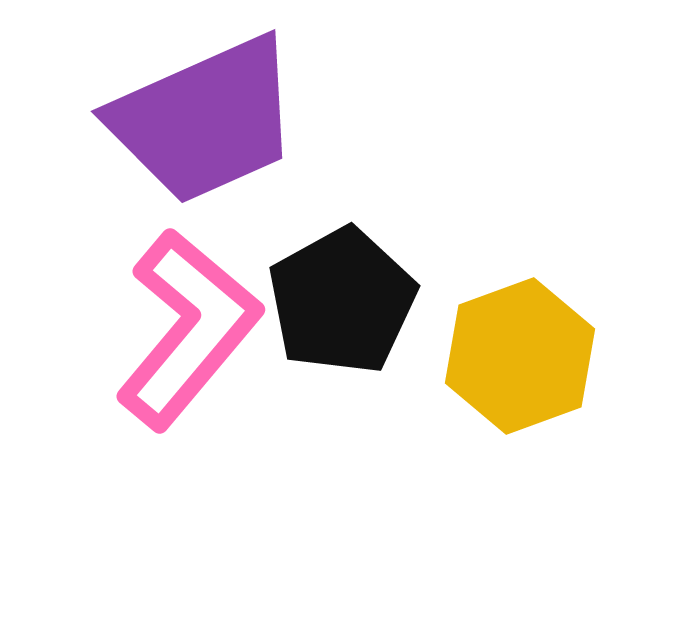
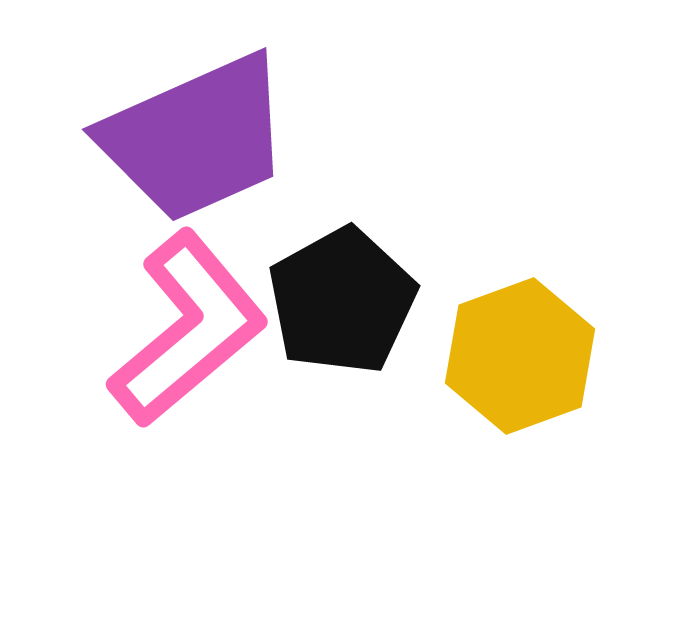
purple trapezoid: moved 9 px left, 18 px down
pink L-shape: rotated 10 degrees clockwise
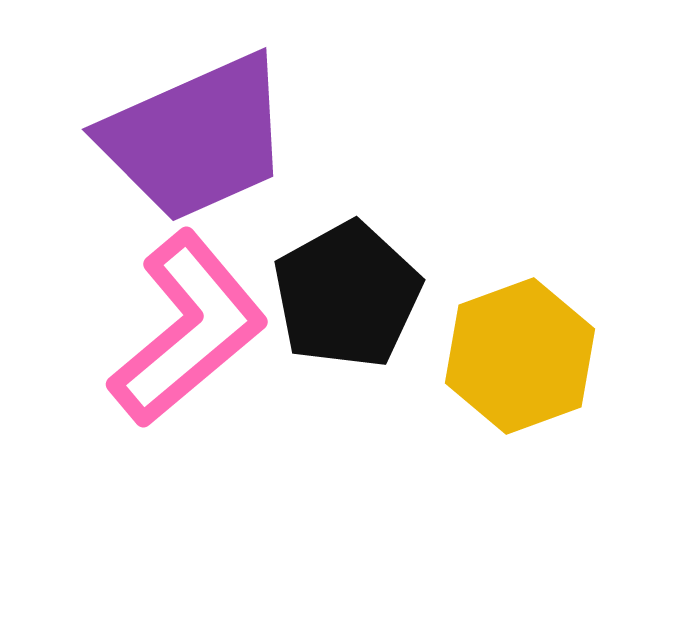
black pentagon: moved 5 px right, 6 px up
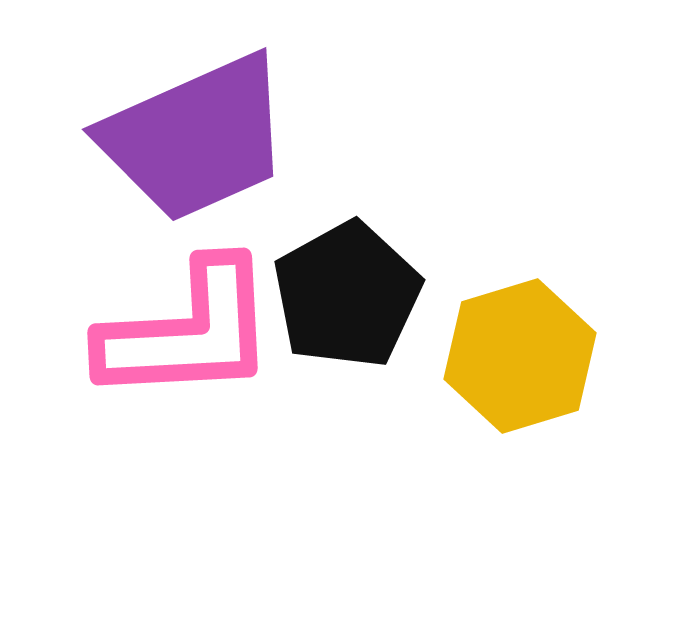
pink L-shape: moved 3 px down; rotated 37 degrees clockwise
yellow hexagon: rotated 3 degrees clockwise
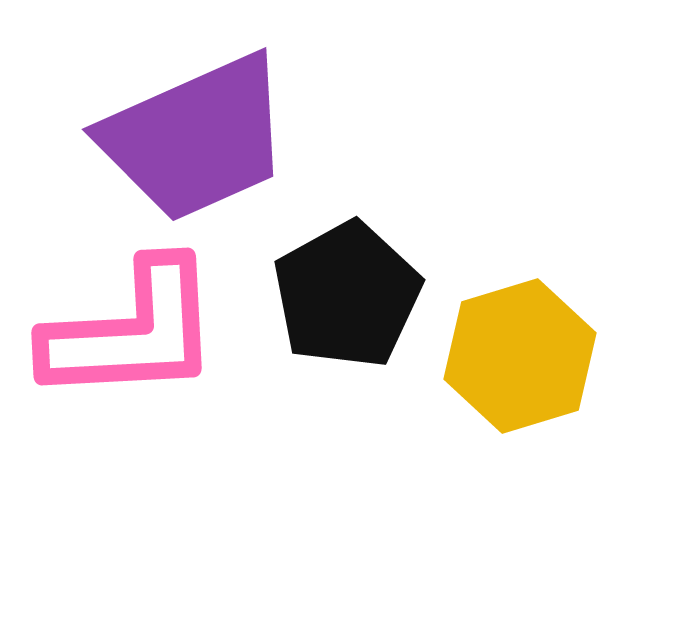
pink L-shape: moved 56 px left
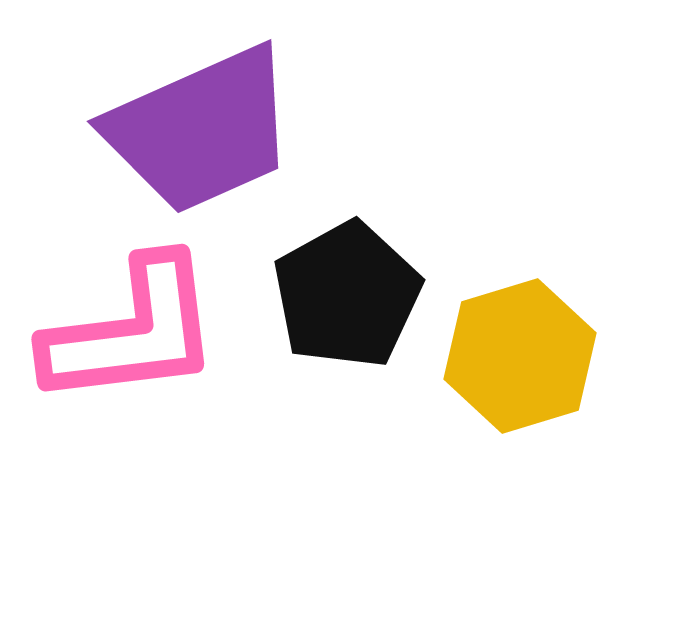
purple trapezoid: moved 5 px right, 8 px up
pink L-shape: rotated 4 degrees counterclockwise
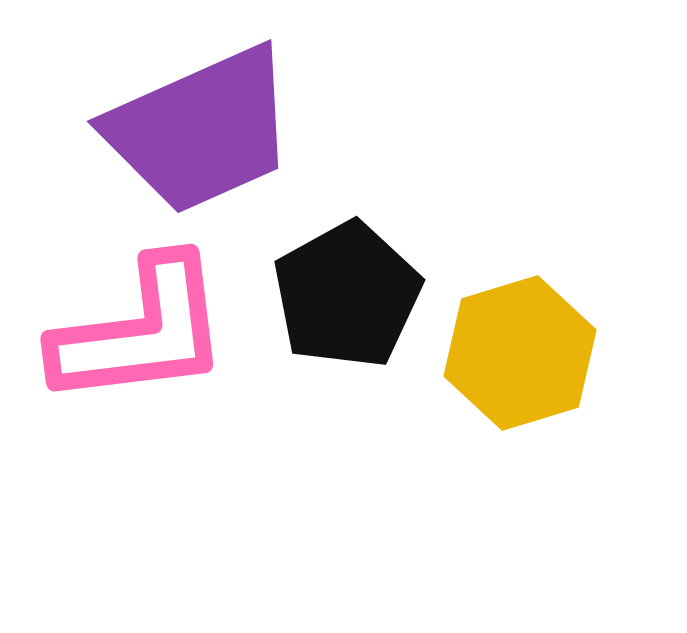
pink L-shape: moved 9 px right
yellow hexagon: moved 3 px up
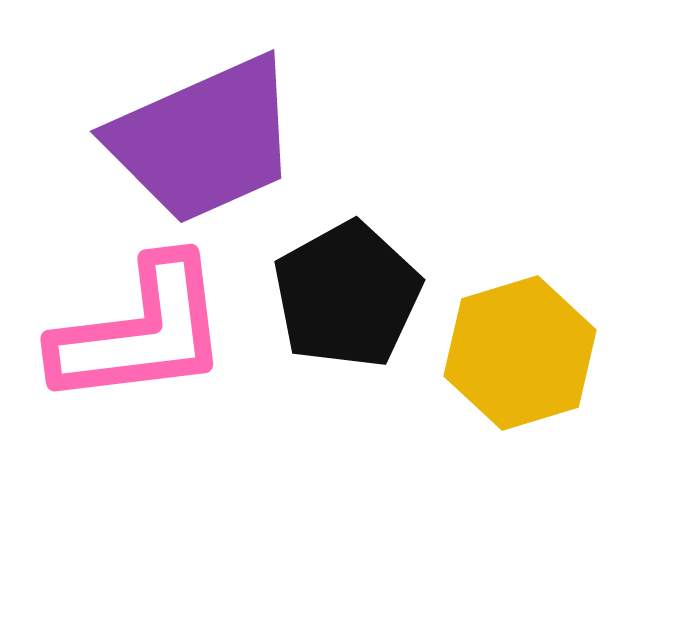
purple trapezoid: moved 3 px right, 10 px down
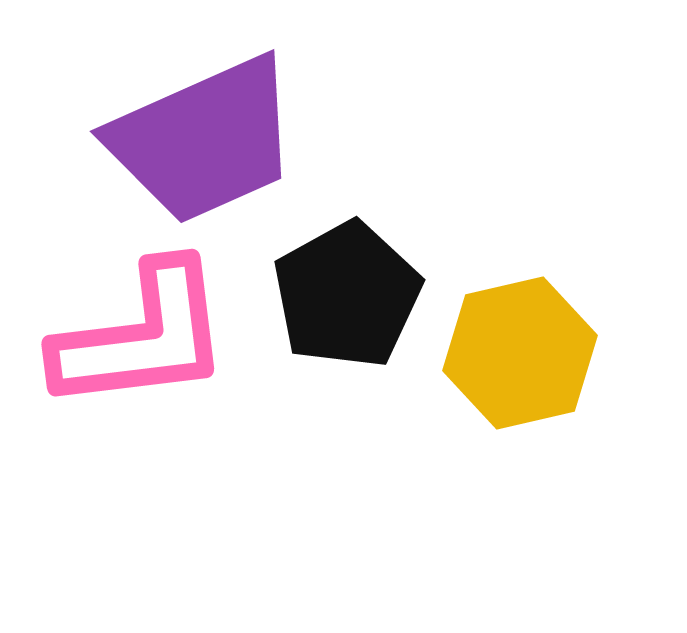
pink L-shape: moved 1 px right, 5 px down
yellow hexagon: rotated 4 degrees clockwise
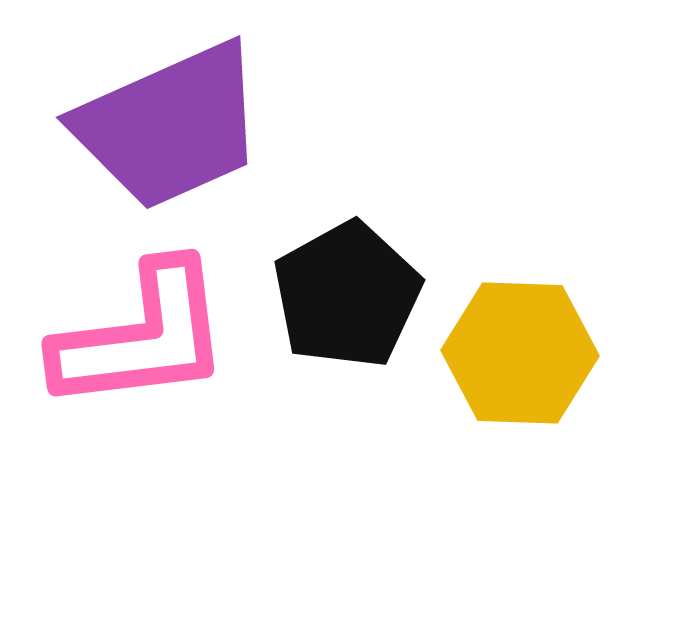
purple trapezoid: moved 34 px left, 14 px up
yellow hexagon: rotated 15 degrees clockwise
